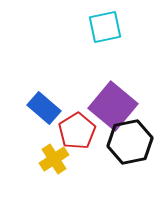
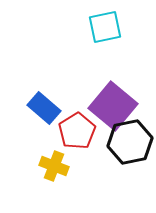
yellow cross: moved 7 px down; rotated 36 degrees counterclockwise
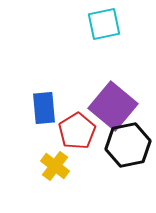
cyan square: moved 1 px left, 3 px up
blue rectangle: rotated 44 degrees clockwise
black hexagon: moved 2 px left, 3 px down
yellow cross: moved 1 px right; rotated 16 degrees clockwise
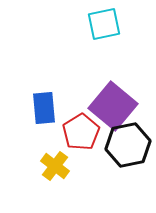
red pentagon: moved 4 px right, 1 px down
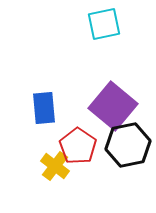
red pentagon: moved 3 px left, 14 px down; rotated 6 degrees counterclockwise
